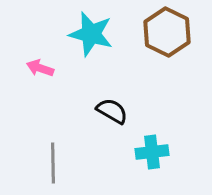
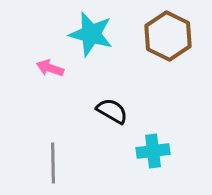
brown hexagon: moved 1 px right, 4 px down
pink arrow: moved 10 px right
cyan cross: moved 1 px right, 1 px up
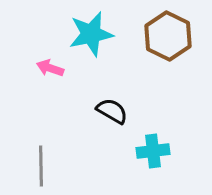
cyan star: rotated 27 degrees counterclockwise
gray line: moved 12 px left, 3 px down
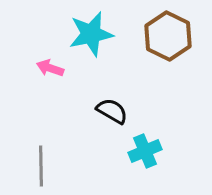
cyan cross: moved 8 px left; rotated 16 degrees counterclockwise
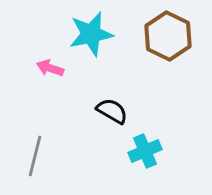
gray line: moved 6 px left, 10 px up; rotated 15 degrees clockwise
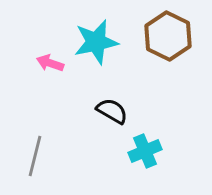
cyan star: moved 5 px right, 8 px down
pink arrow: moved 5 px up
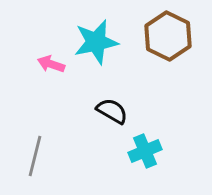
pink arrow: moved 1 px right, 1 px down
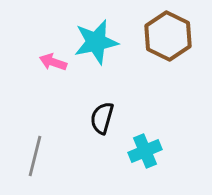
pink arrow: moved 2 px right, 2 px up
black semicircle: moved 10 px left, 7 px down; rotated 104 degrees counterclockwise
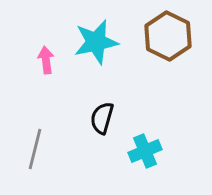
pink arrow: moved 7 px left, 2 px up; rotated 64 degrees clockwise
gray line: moved 7 px up
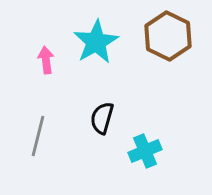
cyan star: rotated 18 degrees counterclockwise
gray line: moved 3 px right, 13 px up
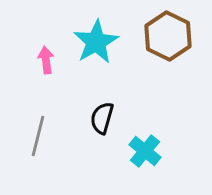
cyan cross: rotated 28 degrees counterclockwise
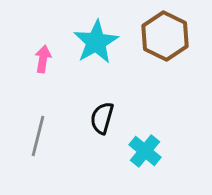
brown hexagon: moved 3 px left
pink arrow: moved 3 px left, 1 px up; rotated 16 degrees clockwise
